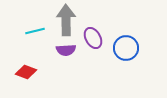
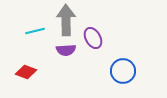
blue circle: moved 3 px left, 23 px down
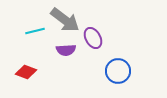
gray arrow: moved 1 px left; rotated 128 degrees clockwise
blue circle: moved 5 px left
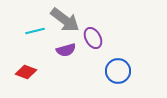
purple semicircle: rotated 12 degrees counterclockwise
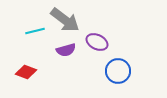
purple ellipse: moved 4 px right, 4 px down; rotated 35 degrees counterclockwise
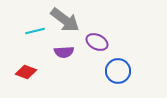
purple semicircle: moved 2 px left, 2 px down; rotated 12 degrees clockwise
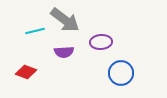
purple ellipse: moved 4 px right; rotated 30 degrees counterclockwise
blue circle: moved 3 px right, 2 px down
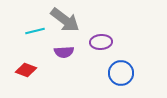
red diamond: moved 2 px up
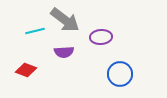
purple ellipse: moved 5 px up
blue circle: moved 1 px left, 1 px down
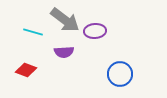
cyan line: moved 2 px left, 1 px down; rotated 30 degrees clockwise
purple ellipse: moved 6 px left, 6 px up
